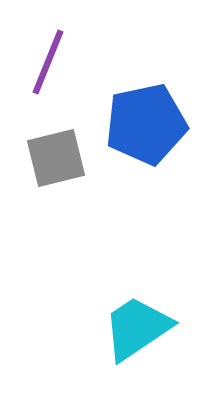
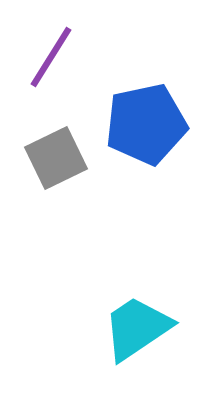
purple line: moved 3 px right, 5 px up; rotated 10 degrees clockwise
gray square: rotated 12 degrees counterclockwise
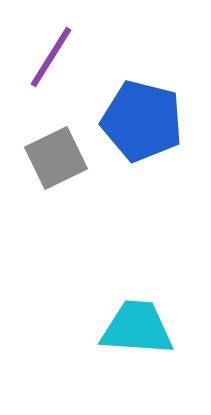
blue pentagon: moved 4 px left, 3 px up; rotated 26 degrees clockwise
cyan trapezoid: rotated 38 degrees clockwise
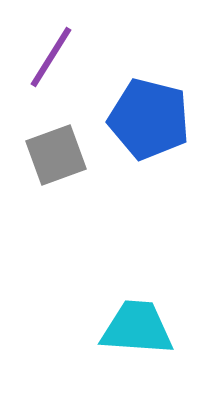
blue pentagon: moved 7 px right, 2 px up
gray square: moved 3 px up; rotated 6 degrees clockwise
